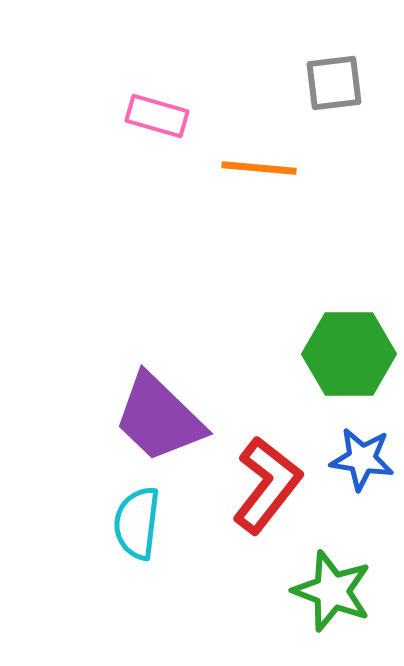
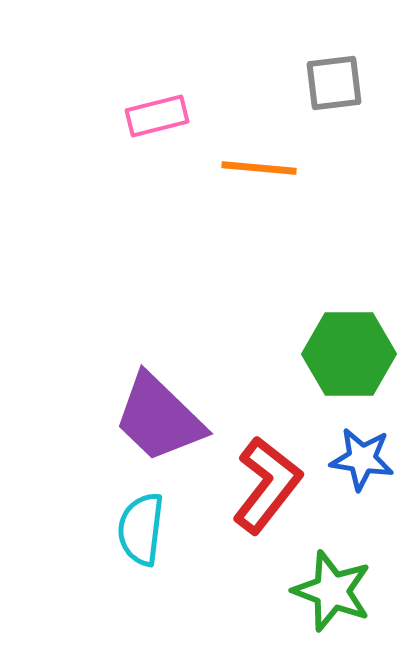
pink rectangle: rotated 30 degrees counterclockwise
cyan semicircle: moved 4 px right, 6 px down
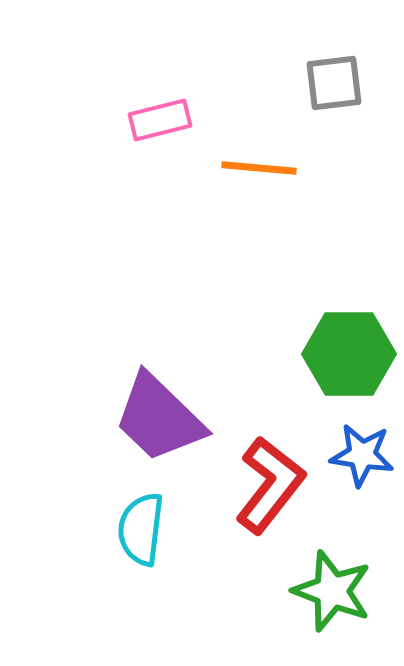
pink rectangle: moved 3 px right, 4 px down
blue star: moved 4 px up
red L-shape: moved 3 px right
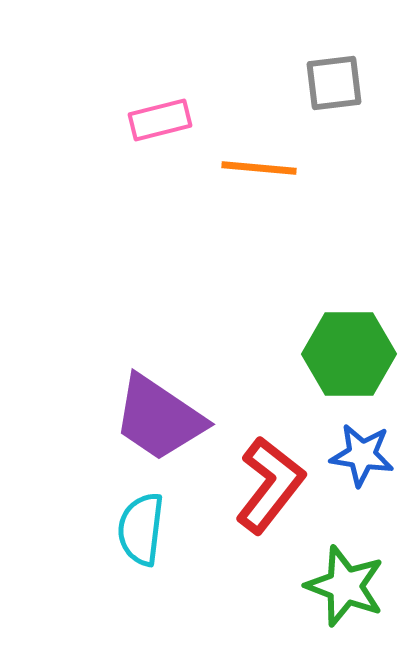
purple trapezoid: rotated 10 degrees counterclockwise
green star: moved 13 px right, 5 px up
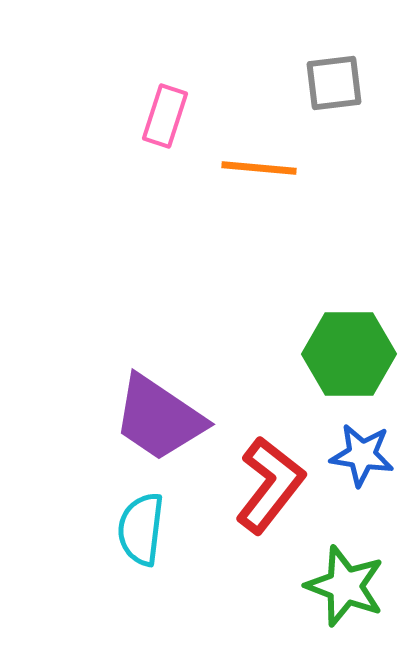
pink rectangle: moved 5 px right, 4 px up; rotated 58 degrees counterclockwise
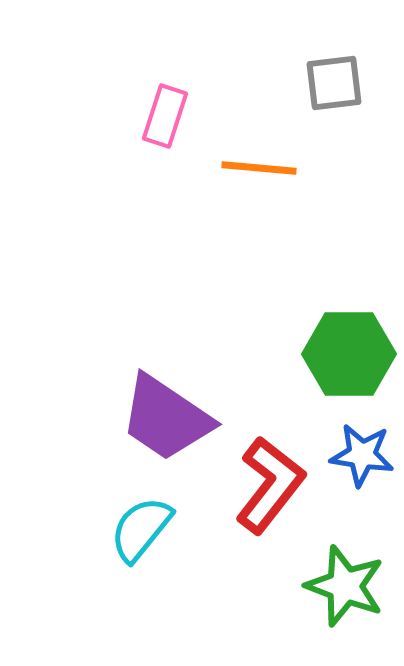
purple trapezoid: moved 7 px right
cyan semicircle: rotated 32 degrees clockwise
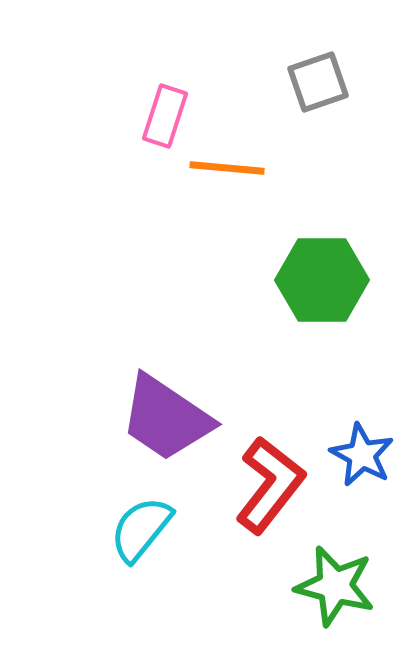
gray square: moved 16 px left, 1 px up; rotated 12 degrees counterclockwise
orange line: moved 32 px left
green hexagon: moved 27 px left, 74 px up
blue star: rotated 20 degrees clockwise
green star: moved 10 px left; rotated 6 degrees counterclockwise
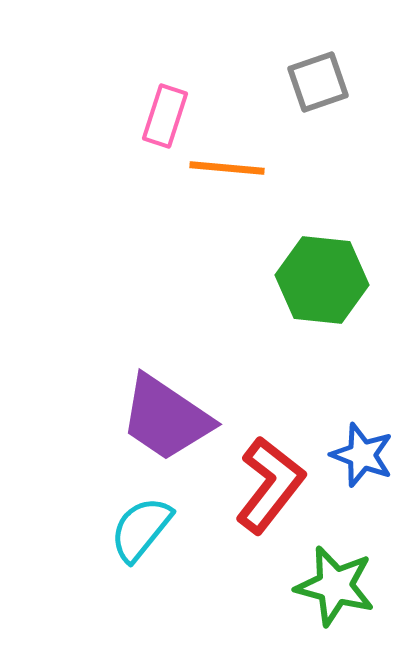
green hexagon: rotated 6 degrees clockwise
blue star: rotated 8 degrees counterclockwise
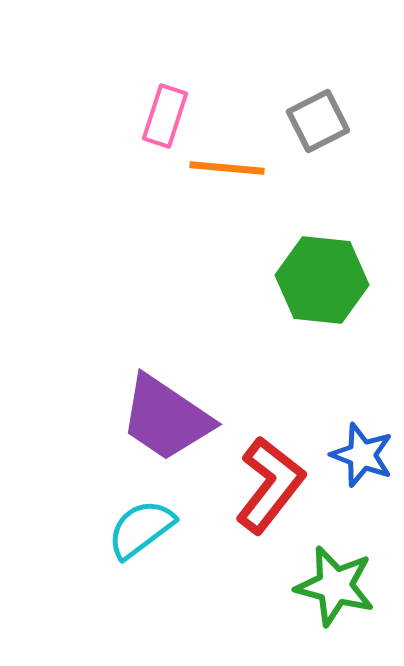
gray square: moved 39 px down; rotated 8 degrees counterclockwise
cyan semicircle: rotated 14 degrees clockwise
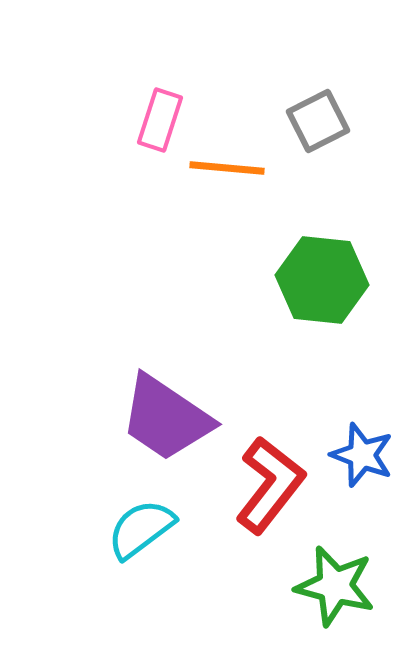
pink rectangle: moved 5 px left, 4 px down
